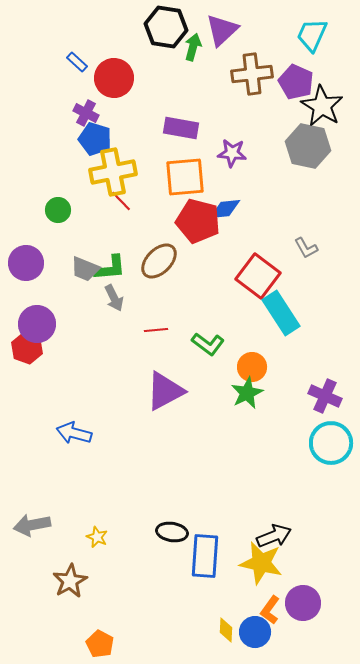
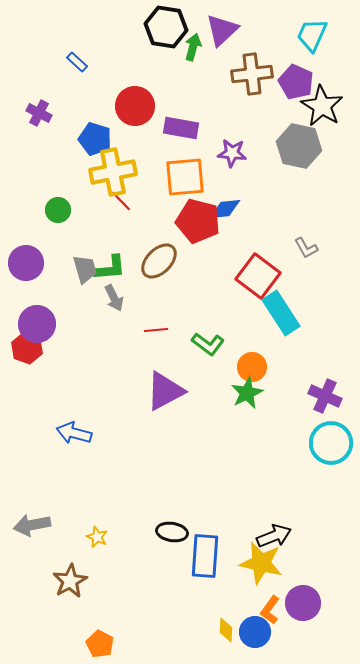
red circle at (114, 78): moved 21 px right, 28 px down
purple cross at (86, 113): moved 47 px left
gray hexagon at (308, 146): moved 9 px left
gray trapezoid at (85, 269): rotated 128 degrees counterclockwise
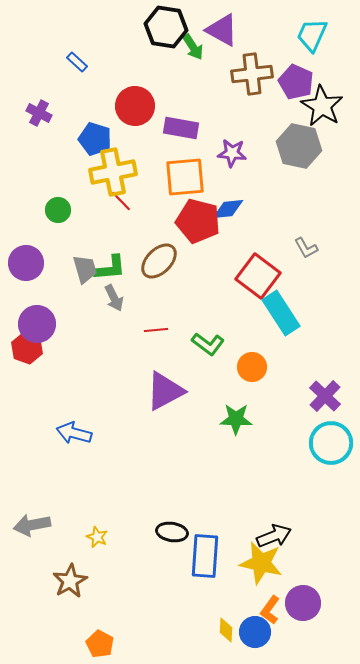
purple triangle at (222, 30): rotated 48 degrees counterclockwise
green arrow at (193, 47): rotated 132 degrees clockwise
blue diamond at (225, 209): moved 3 px right
green star at (247, 393): moved 11 px left, 26 px down; rotated 28 degrees clockwise
purple cross at (325, 396): rotated 20 degrees clockwise
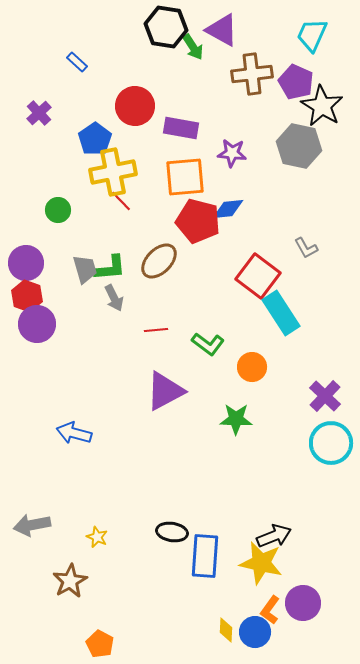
purple cross at (39, 113): rotated 20 degrees clockwise
blue pentagon at (95, 139): rotated 20 degrees clockwise
red hexagon at (27, 348): moved 52 px up
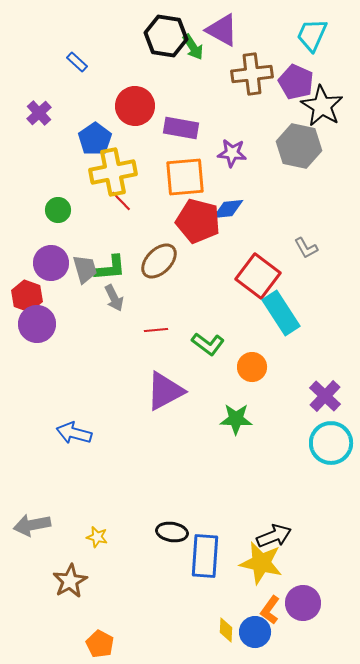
black hexagon at (166, 27): moved 9 px down
purple circle at (26, 263): moved 25 px right
yellow star at (97, 537): rotated 10 degrees counterclockwise
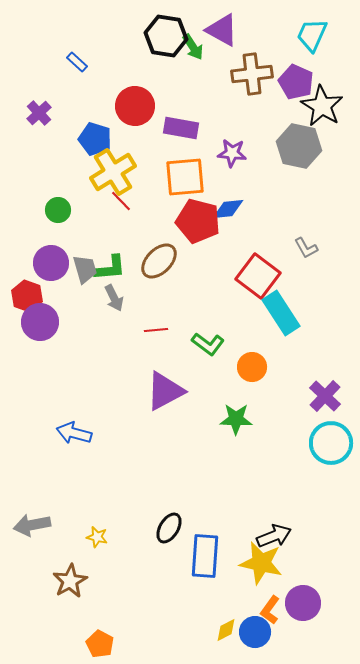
blue pentagon at (95, 139): rotated 20 degrees counterclockwise
yellow cross at (113, 172): rotated 21 degrees counterclockwise
purple circle at (37, 324): moved 3 px right, 2 px up
black ellipse at (172, 532): moved 3 px left, 4 px up; rotated 68 degrees counterclockwise
yellow diamond at (226, 630): rotated 60 degrees clockwise
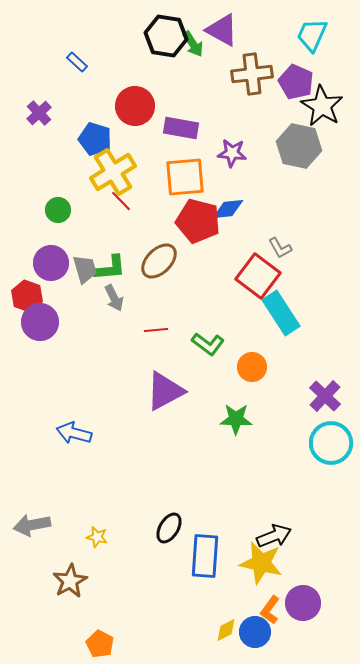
green arrow at (193, 47): moved 3 px up
gray L-shape at (306, 248): moved 26 px left
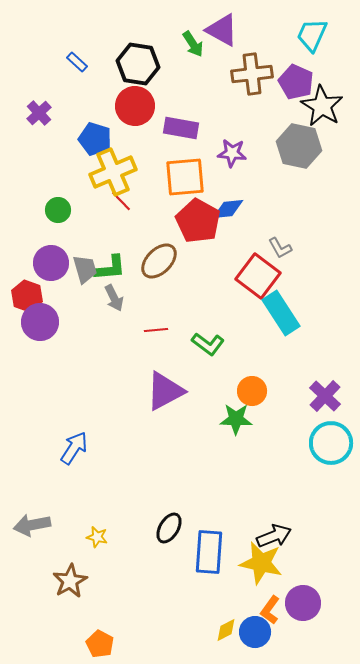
black hexagon at (166, 36): moved 28 px left, 28 px down
yellow cross at (113, 172): rotated 9 degrees clockwise
red pentagon at (198, 221): rotated 15 degrees clockwise
orange circle at (252, 367): moved 24 px down
blue arrow at (74, 433): moved 15 px down; rotated 108 degrees clockwise
blue rectangle at (205, 556): moved 4 px right, 4 px up
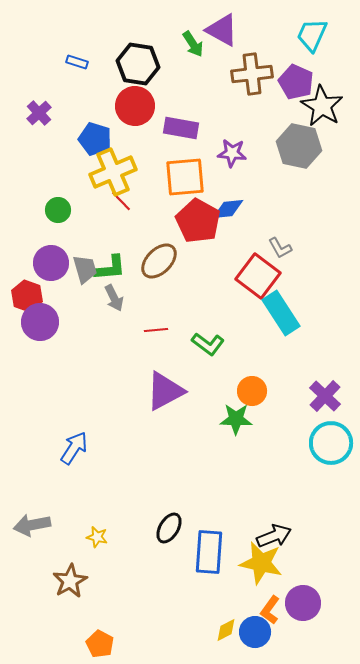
blue rectangle at (77, 62): rotated 25 degrees counterclockwise
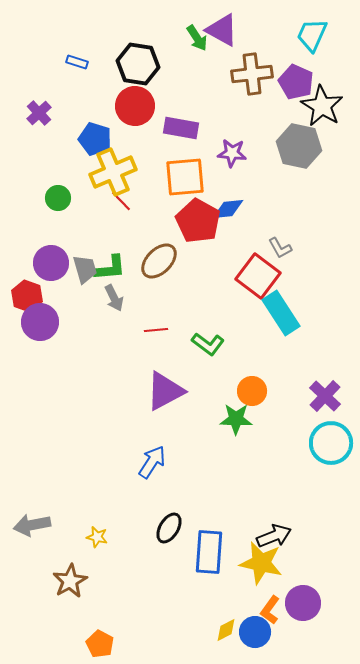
green arrow at (193, 44): moved 4 px right, 6 px up
green circle at (58, 210): moved 12 px up
blue arrow at (74, 448): moved 78 px right, 14 px down
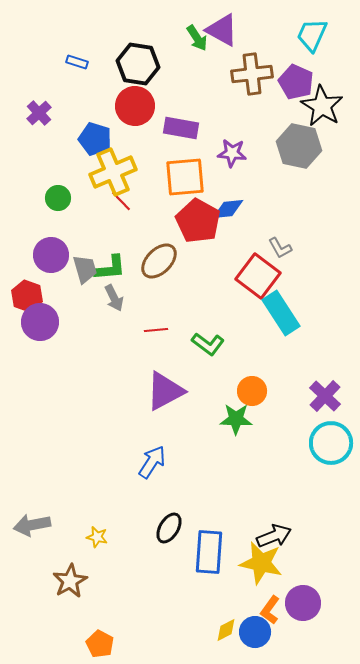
purple circle at (51, 263): moved 8 px up
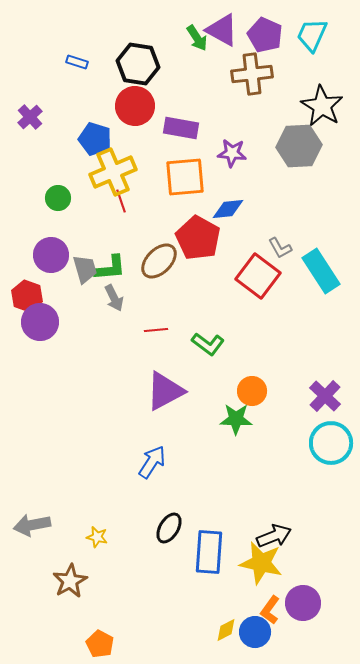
purple pentagon at (296, 82): moved 31 px left, 47 px up
purple cross at (39, 113): moved 9 px left, 4 px down
gray hexagon at (299, 146): rotated 15 degrees counterclockwise
red line at (121, 201): rotated 25 degrees clockwise
red pentagon at (198, 221): moved 17 px down
cyan rectangle at (281, 313): moved 40 px right, 42 px up
